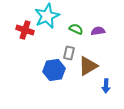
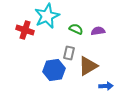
blue arrow: rotated 96 degrees counterclockwise
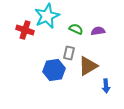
blue arrow: rotated 88 degrees clockwise
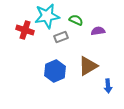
cyan star: rotated 15 degrees clockwise
green semicircle: moved 9 px up
gray rectangle: moved 8 px left, 16 px up; rotated 56 degrees clockwise
blue hexagon: moved 1 px right, 1 px down; rotated 15 degrees counterclockwise
blue arrow: moved 2 px right
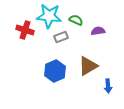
cyan star: moved 2 px right; rotated 15 degrees clockwise
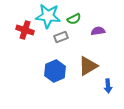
cyan star: moved 1 px left
green semicircle: moved 2 px left, 1 px up; rotated 128 degrees clockwise
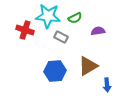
green semicircle: moved 1 px right, 1 px up
gray rectangle: rotated 48 degrees clockwise
blue hexagon: rotated 20 degrees clockwise
blue arrow: moved 1 px left, 1 px up
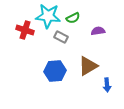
green semicircle: moved 2 px left
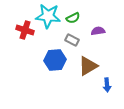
gray rectangle: moved 11 px right, 3 px down
blue hexagon: moved 11 px up
